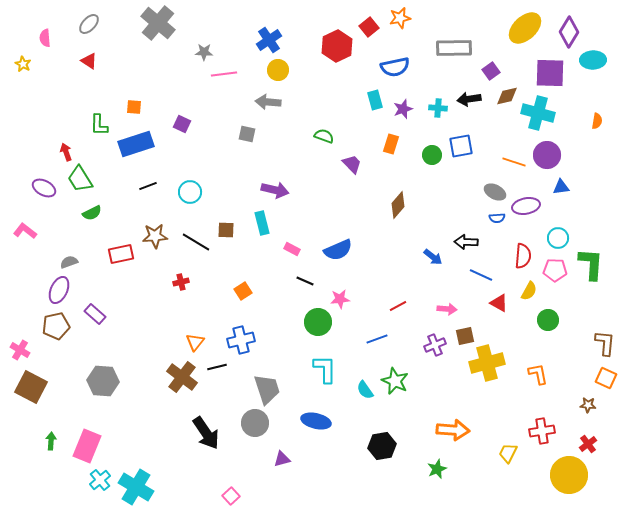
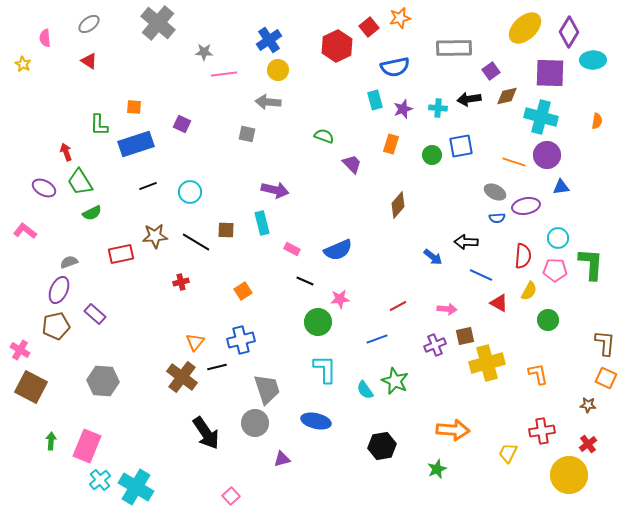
gray ellipse at (89, 24): rotated 10 degrees clockwise
cyan cross at (538, 113): moved 3 px right, 4 px down
green trapezoid at (80, 179): moved 3 px down
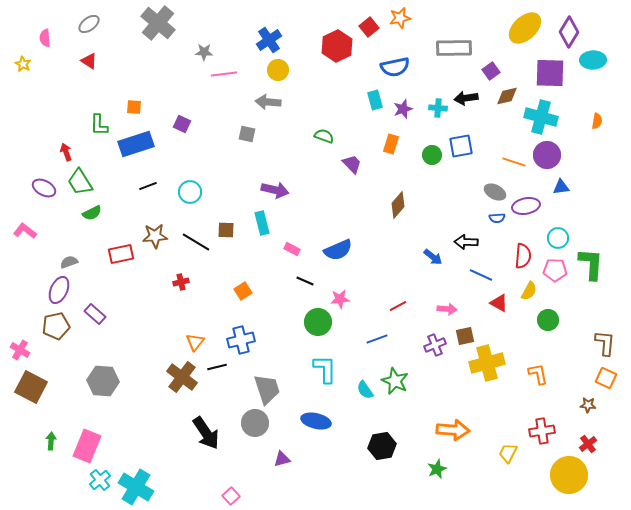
black arrow at (469, 99): moved 3 px left, 1 px up
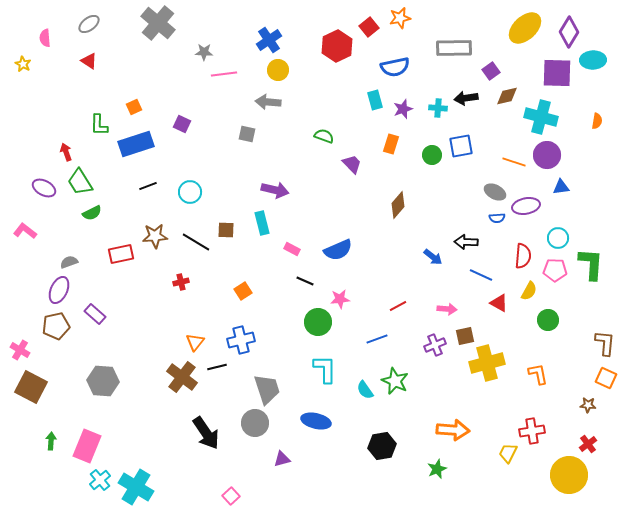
purple square at (550, 73): moved 7 px right
orange square at (134, 107): rotated 28 degrees counterclockwise
red cross at (542, 431): moved 10 px left
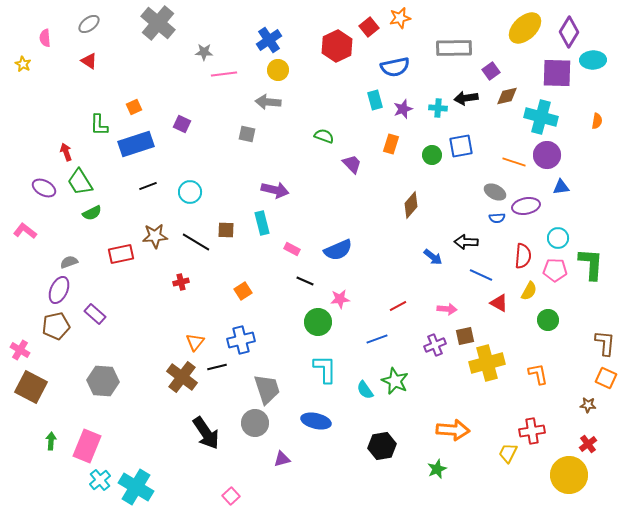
brown diamond at (398, 205): moved 13 px right
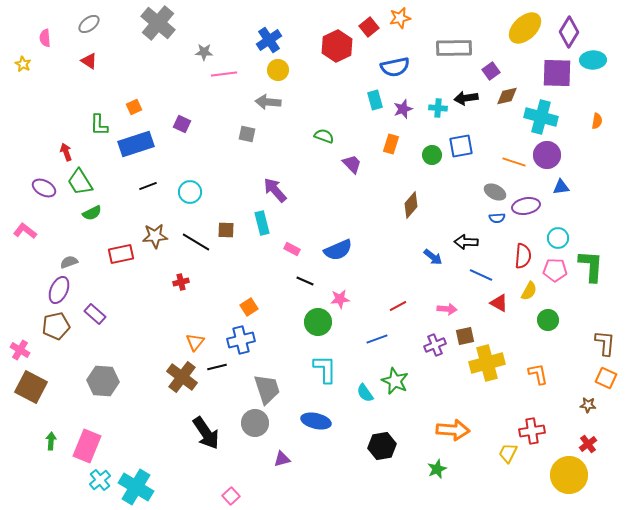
purple arrow at (275, 190): rotated 144 degrees counterclockwise
green L-shape at (591, 264): moved 2 px down
orange square at (243, 291): moved 6 px right, 16 px down
cyan semicircle at (365, 390): moved 3 px down
